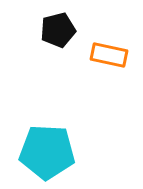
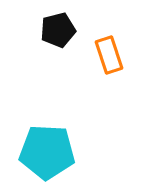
orange rectangle: rotated 60 degrees clockwise
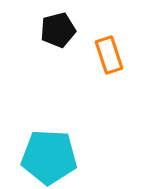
cyan pentagon: moved 2 px right, 5 px down
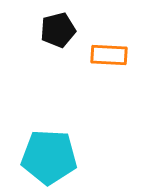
orange rectangle: rotated 69 degrees counterclockwise
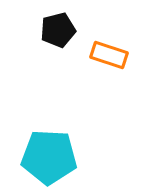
orange rectangle: rotated 15 degrees clockwise
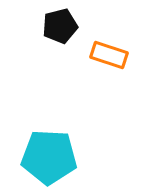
black pentagon: moved 2 px right, 4 px up
